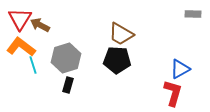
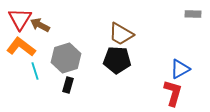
cyan line: moved 2 px right, 6 px down
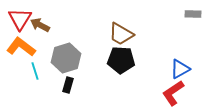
black pentagon: moved 4 px right
red L-shape: rotated 140 degrees counterclockwise
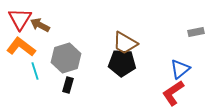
gray rectangle: moved 3 px right, 18 px down; rotated 14 degrees counterclockwise
brown trapezoid: moved 4 px right, 9 px down
black pentagon: moved 1 px right, 3 px down
blue triangle: rotated 10 degrees counterclockwise
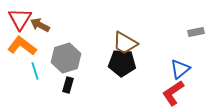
orange L-shape: moved 1 px right, 1 px up
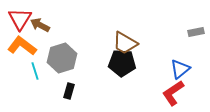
gray hexagon: moved 4 px left
black rectangle: moved 1 px right, 6 px down
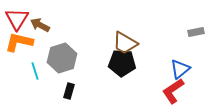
red triangle: moved 3 px left
orange L-shape: moved 3 px left, 4 px up; rotated 24 degrees counterclockwise
red L-shape: moved 2 px up
